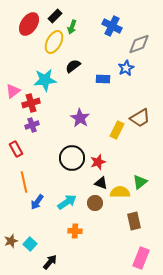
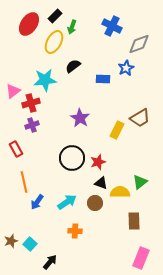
brown rectangle: rotated 12 degrees clockwise
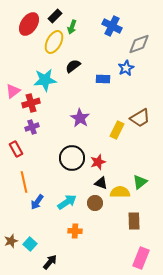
purple cross: moved 2 px down
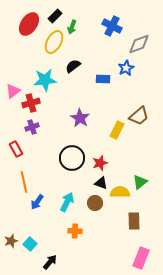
brown trapezoid: moved 1 px left, 2 px up; rotated 10 degrees counterclockwise
red star: moved 2 px right, 1 px down
cyan arrow: rotated 30 degrees counterclockwise
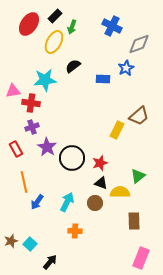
pink triangle: rotated 28 degrees clockwise
red cross: rotated 24 degrees clockwise
purple star: moved 33 px left, 29 px down
green triangle: moved 2 px left, 6 px up
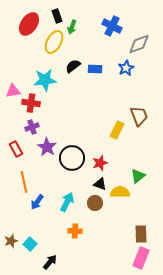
black rectangle: moved 2 px right; rotated 64 degrees counterclockwise
blue rectangle: moved 8 px left, 10 px up
brown trapezoid: rotated 70 degrees counterclockwise
black triangle: moved 1 px left, 1 px down
brown rectangle: moved 7 px right, 13 px down
